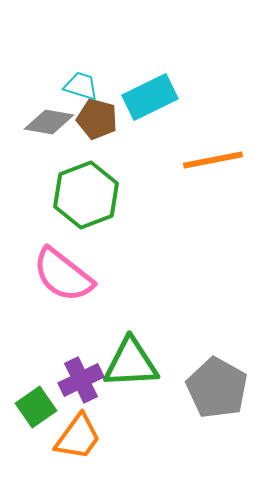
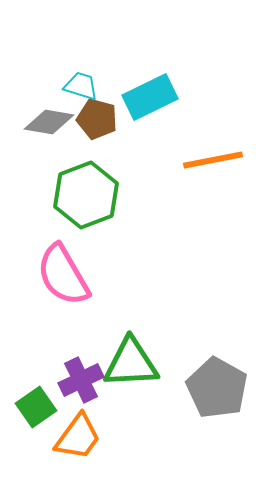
pink semicircle: rotated 22 degrees clockwise
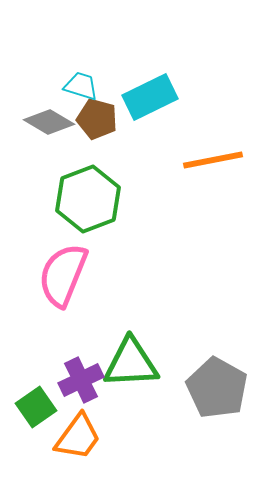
gray diamond: rotated 21 degrees clockwise
green hexagon: moved 2 px right, 4 px down
pink semicircle: rotated 52 degrees clockwise
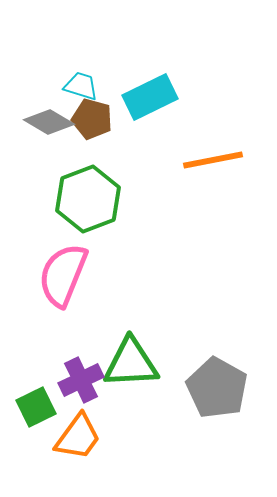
brown pentagon: moved 5 px left
green square: rotated 9 degrees clockwise
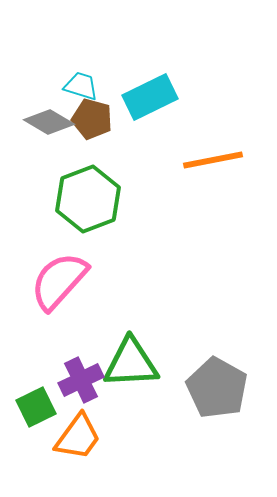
pink semicircle: moved 4 px left, 6 px down; rotated 20 degrees clockwise
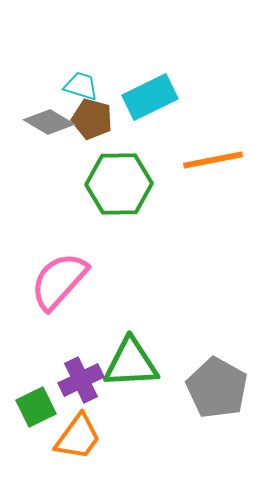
green hexagon: moved 31 px right, 15 px up; rotated 20 degrees clockwise
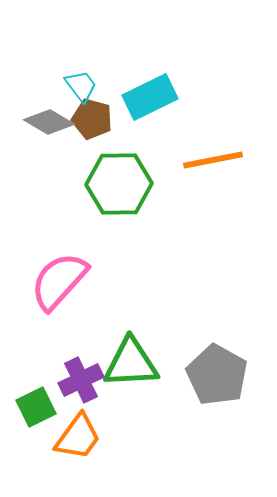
cyan trapezoid: rotated 36 degrees clockwise
gray pentagon: moved 13 px up
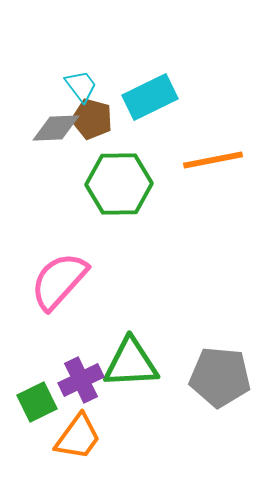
gray diamond: moved 7 px right, 6 px down; rotated 33 degrees counterclockwise
gray pentagon: moved 3 px right, 2 px down; rotated 24 degrees counterclockwise
green square: moved 1 px right, 5 px up
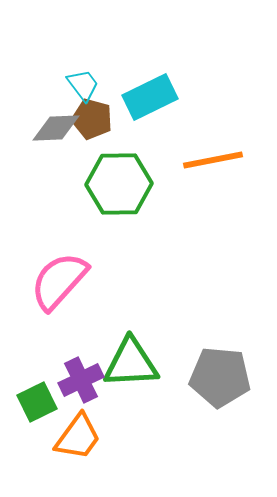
cyan trapezoid: moved 2 px right, 1 px up
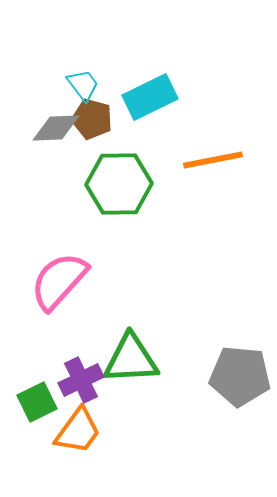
green triangle: moved 4 px up
gray pentagon: moved 20 px right, 1 px up
orange trapezoid: moved 6 px up
